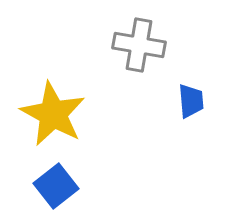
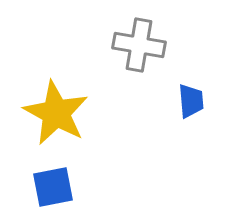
yellow star: moved 3 px right, 1 px up
blue square: moved 3 px left, 1 px down; rotated 27 degrees clockwise
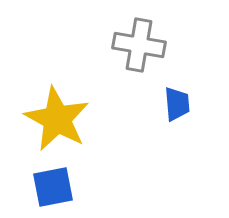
blue trapezoid: moved 14 px left, 3 px down
yellow star: moved 1 px right, 6 px down
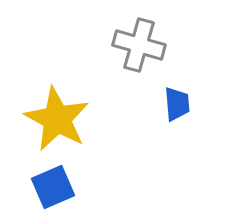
gray cross: rotated 6 degrees clockwise
blue square: rotated 12 degrees counterclockwise
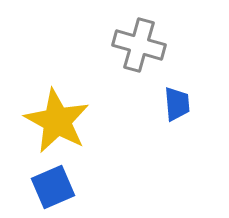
yellow star: moved 2 px down
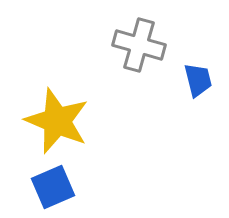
blue trapezoid: moved 21 px right, 24 px up; rotated 9 degrees counterclockwise
yellow star: rotated 6 degrees counterclockwise
